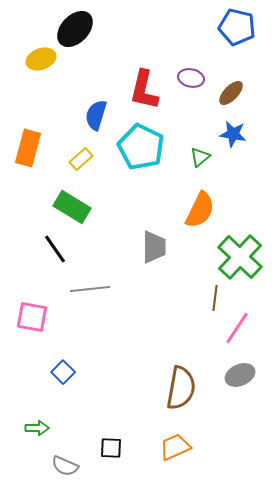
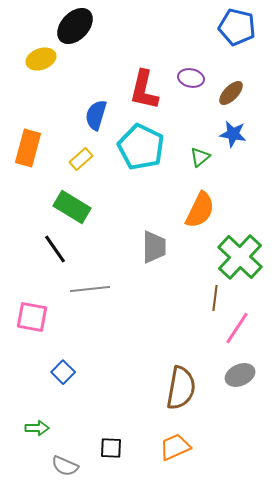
black ellipse: moved 3 px up
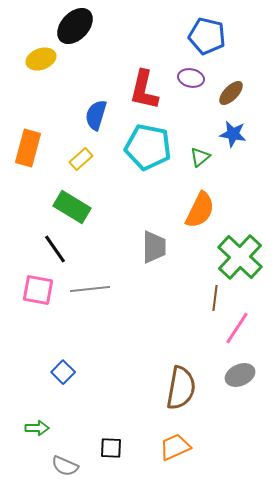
blue pentagon: moved 30 px left, 9 px down
cyan pentagon: moved 7 px right; rotated 15 degrees counterclockwise
pink square: moved 6 px right, 27 px up
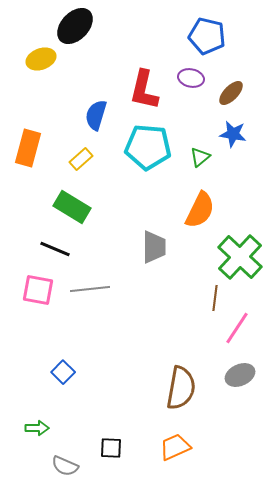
cyan pentagon: rotated 6 degrees counterclockwise
black line: rotated 32 degrees counterclockwise
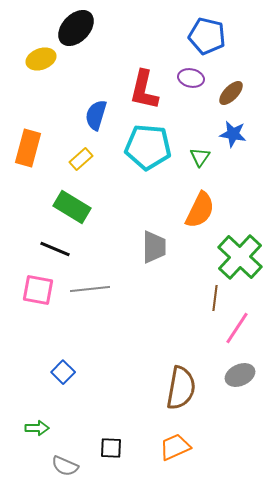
black ellipse: moved 1 px right, 2 px down
green triangle: rotated 15 degrees counterclockwise
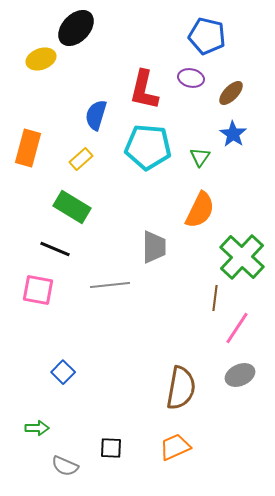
blue star: rotated 24 degrees clockwise
green cross: moved 2 px right
gray line: moved 20 px right, 4 px up
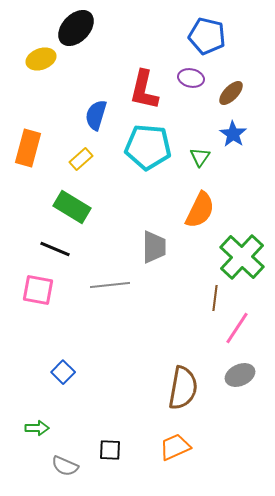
brown semicircle: moved 2 px right
black square: moved 1 px left, 2 px down
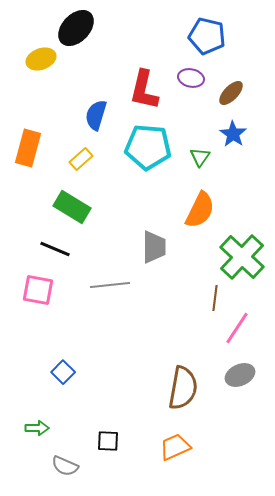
black square: moved 2 px left, 9 px up
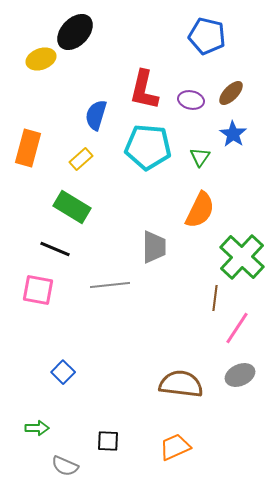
black ellipse: moved 1 px left, 4 px down
purple ellipse: moved 22 px down
brown semicircle: moved 2 px left, 4 px up; rotated 93 degrees counterclockwise
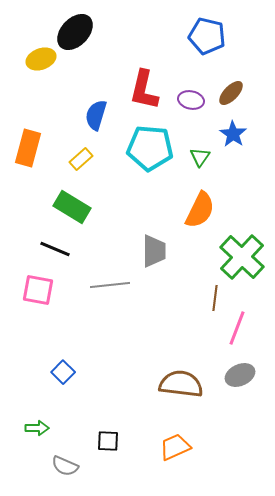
cyan pentagon: moved 2 px right, 1 px down
gray trapezoid: moved 4 px down
pink line: rotated 12 degrees counterclockwise
